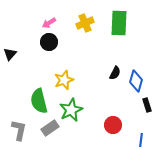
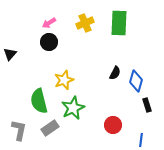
green star: moved 2 px right, 2 px up
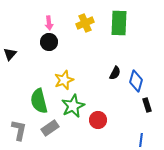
pink arrow: rotated 64 degrees counterclockwise
green star: moved 2 px up
red circle: moved 15 px left, 5 px up
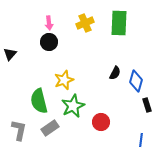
red circle: moved 3 px right, 2 px down
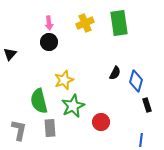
green rectangle: rotated 10 degrees counterclockwise
gray rectangle: rotated 60 degrees counterclockwise
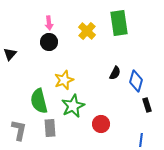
yellow cross: moved 2 px right, 8 px down; rotated 24 degrees counterclockwise
red circle: moved 2 px down
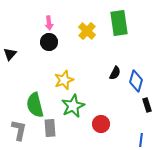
green semicircle: moved 4 px left, 4 px down
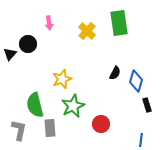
black circle: moved 21 px left, 2 px down
yellow star: moved 2 px left, 1 px up
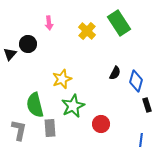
green rectangle: rotated 25 degrees counterclockwise
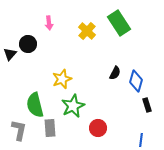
red circle: moved 3 px left, 4 px down
